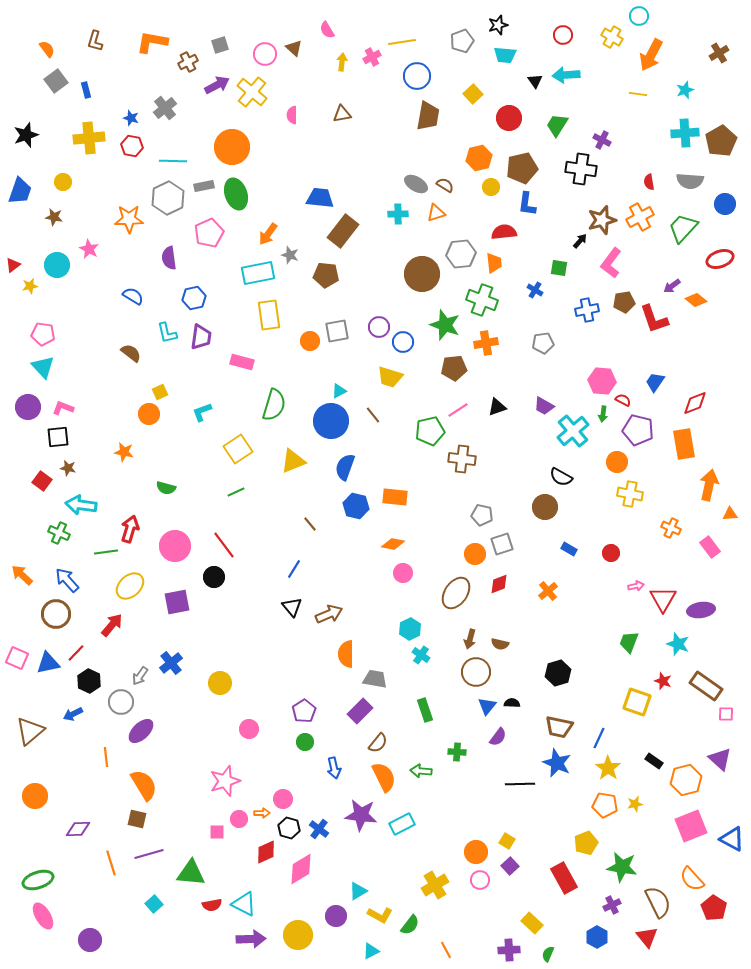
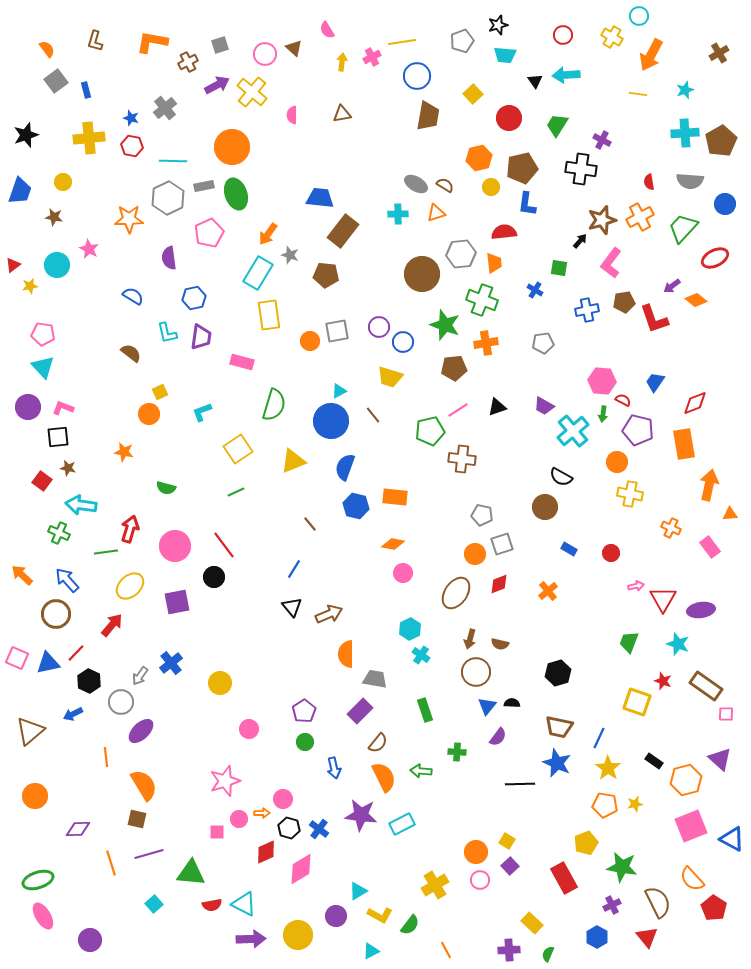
red ellipse at (720, 259): moved 5 px left, 1 px up; rotated 8 degrees counterclockwise
cyan rectangle at (258, 273): rotated 48 degrees counterclockwise
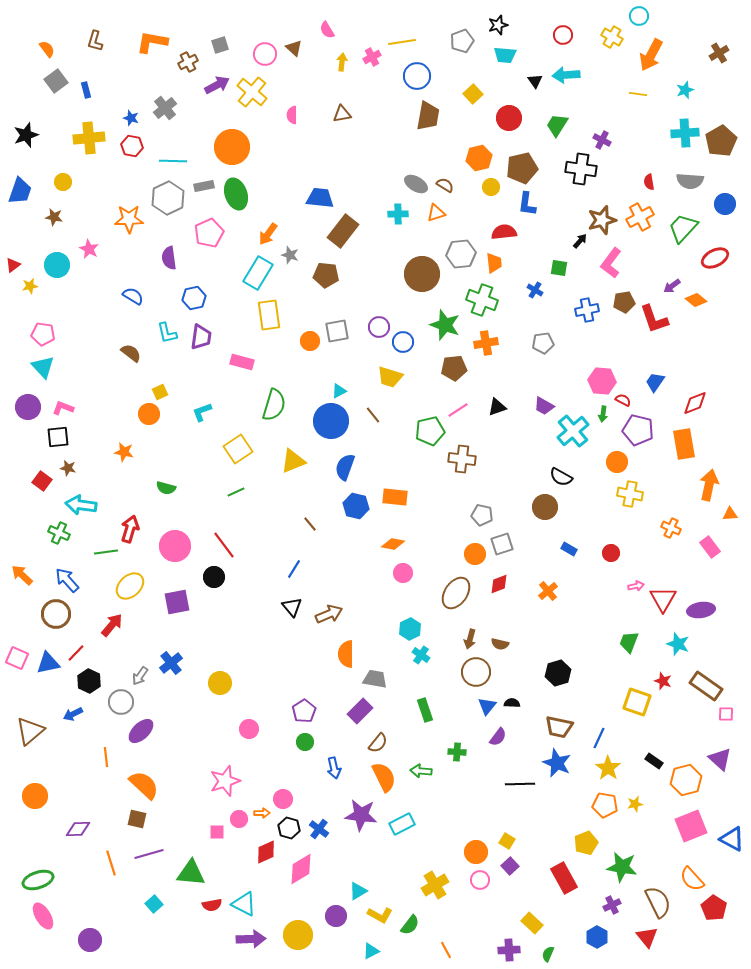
orange semicircle at (144, 785): rotated 16 degrees counterclockwise
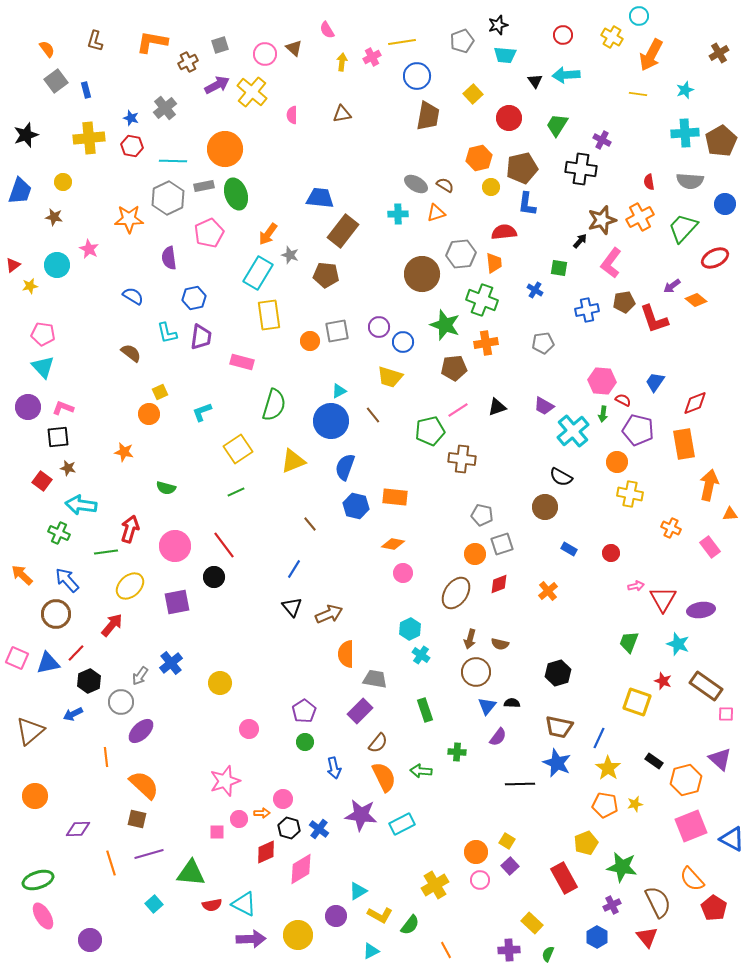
orange circle at (232, 147): moved 7 px left, 2 px down
black hexagon at (89, 681): rotated 10 degrees clockwise
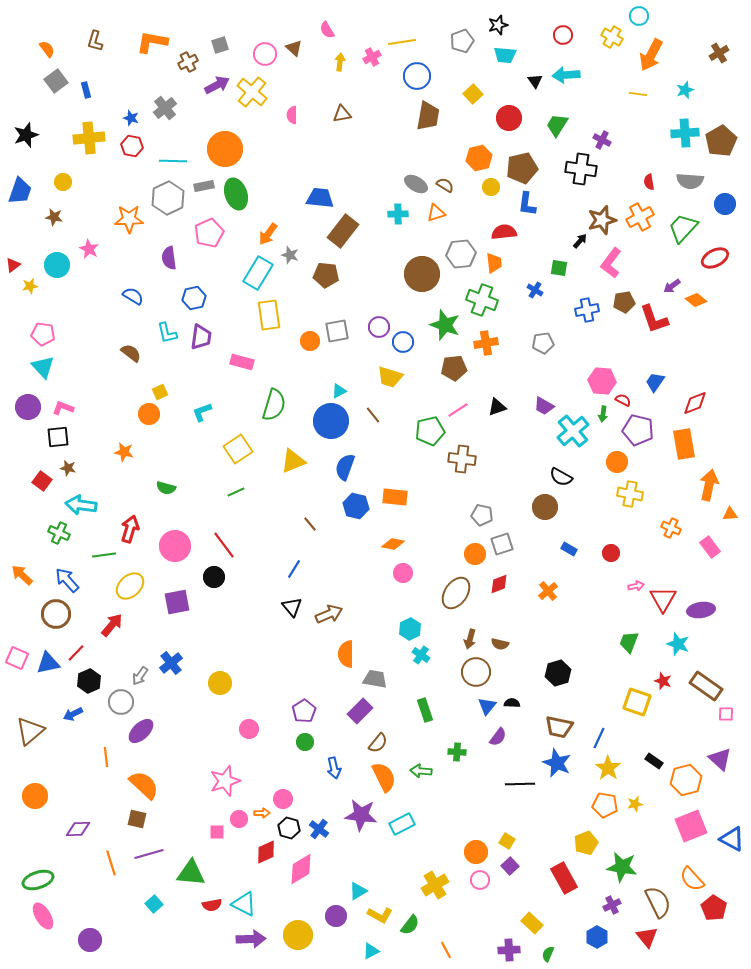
yellow arrow at (342, 62): moved 2 px left
green line at (106, 552): moved 2 px left, 3 px down
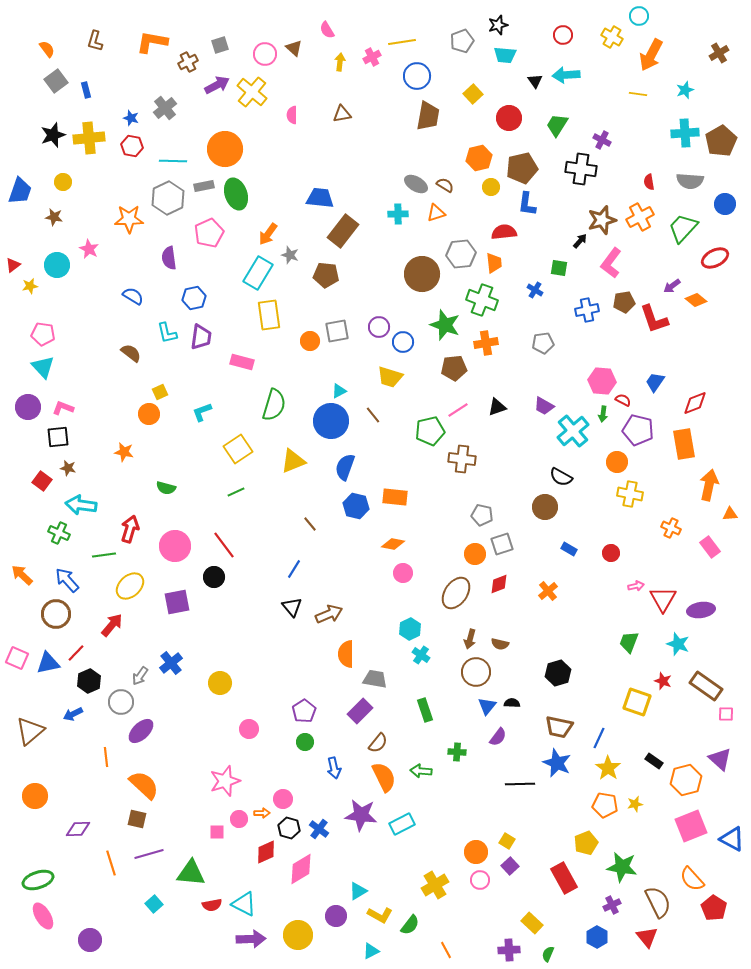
black star at (26, 135): moved 27 px right
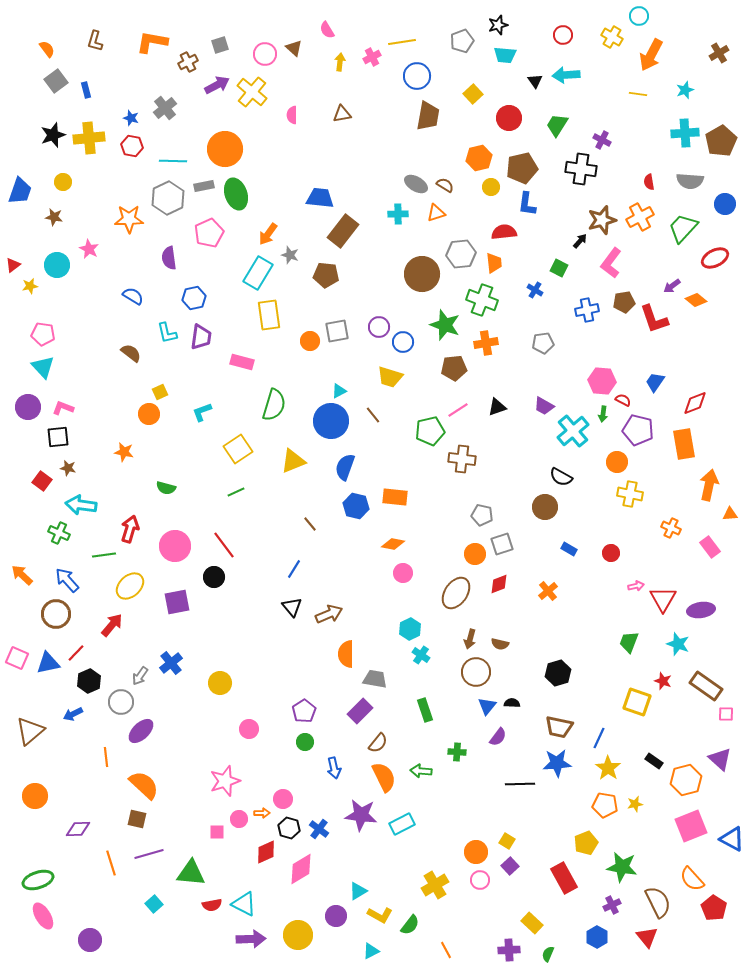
green square at (559, 268): rotated 18 degrees clockwise
blue star at (557, 763): rotated 28 degrees counterclockwise
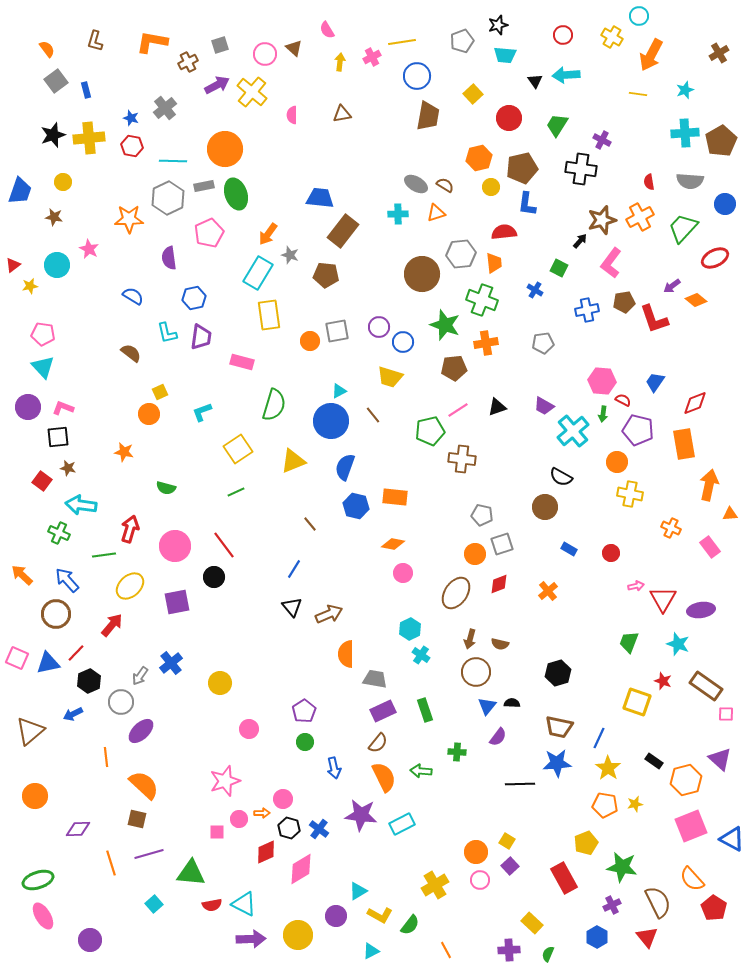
purple rectangle at (360, 711): moved 23 px right; rotated 20 degrees clockwise
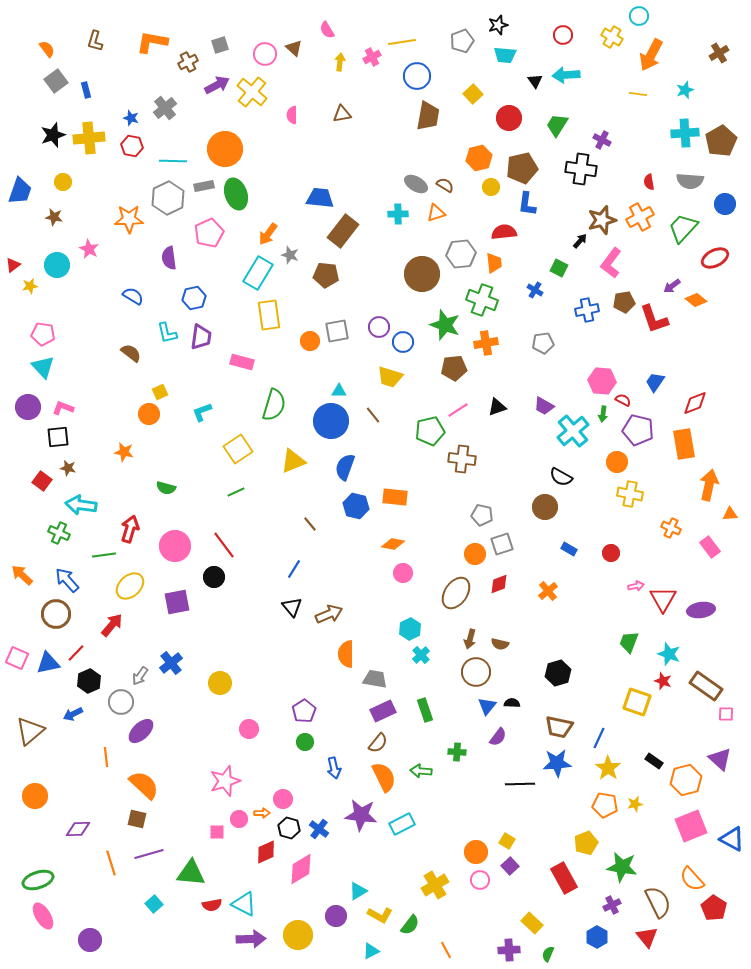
cyan triangle at (339, 391): rotated 28 degrees clockwise
cyan star at (678, 644): moved 9 px left, 10 px down
cyan cross at (421, 655): rotated 12 degrees clockwise
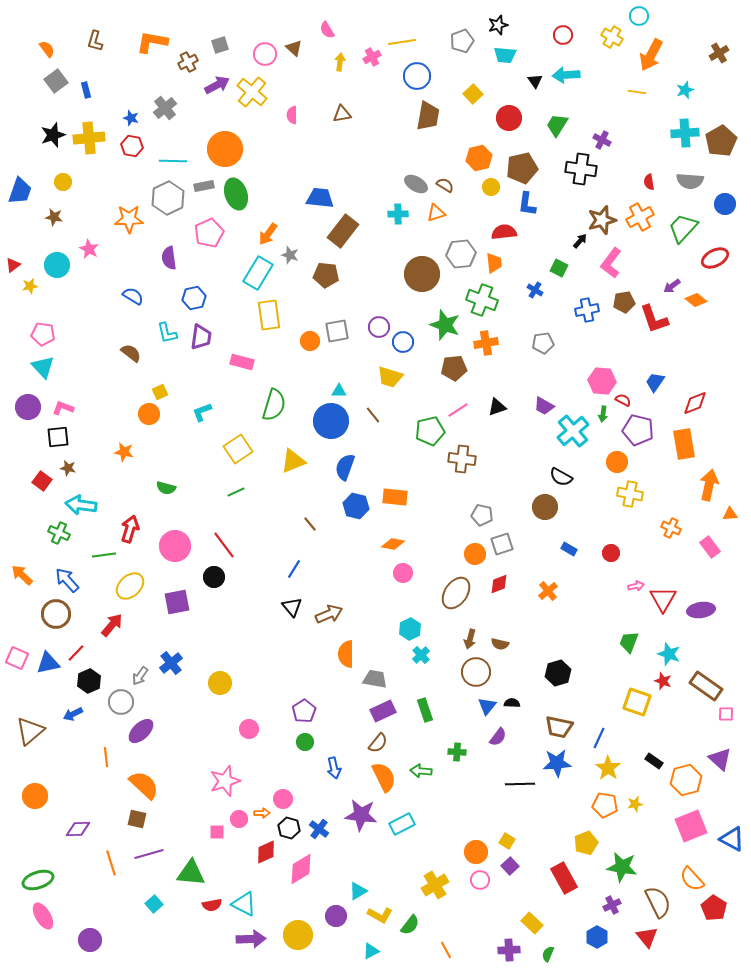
yellow line at (638, 94): moved 1 px left, 2 px up
